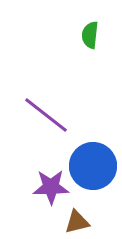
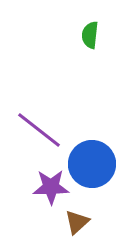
purple line: moved 7 px left, 15 px down
blue circle: moved 1 px left, 2 px up
brown triangle: rotated 28 degrees counterclockwise
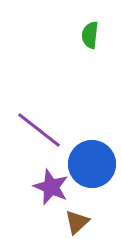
purple star: rotated 24 degrees clockwise
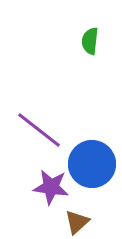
green semicircle: moved 6 px down
purple star: rotated 15 degrees counterclockwise
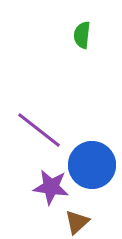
green semicircle: moved 8 px left, 6 px up
blue circle: moved 1 px down
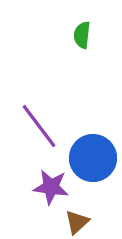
purple line: moved 4 px up; rotated 15 degrees clockwise
blue circle: moved 1 px right, 7 px up
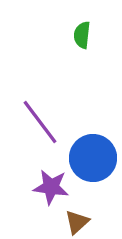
purple line: moved 1 px right, 4 px up
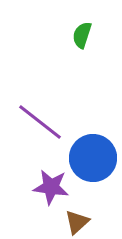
green semicircle: rotated 12 degrees clockwise
purple line: rotated 15 degrees counterclockwise
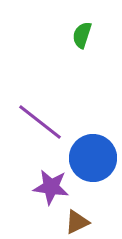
brown triangle: rotated 16 degrees clockwise
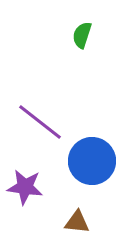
blue circle: moved 1 px left, 3 px down
purple star: moved 26 px left
brown triangle: rotated 32 degrees clockwise
